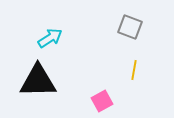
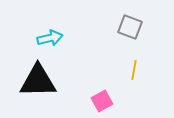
cyan arrow: rotated 20 degrees clockwise
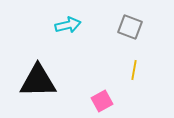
cyan arrow: moved 18 px right, 13 px up
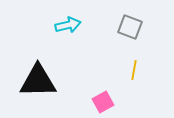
pink square: moved 1 px right, 1 px down
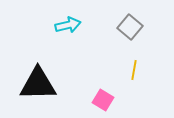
gray square: rotated 20 degrees clockwise
black triangle: moved 3 px down
pink square: moved 2 px up; rotated 30 degrees counterclockwise
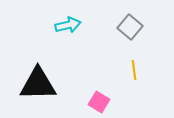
yellow line: rotated 18 degrees counterclockwise
pink square: moved 4 px left, 2 px down
